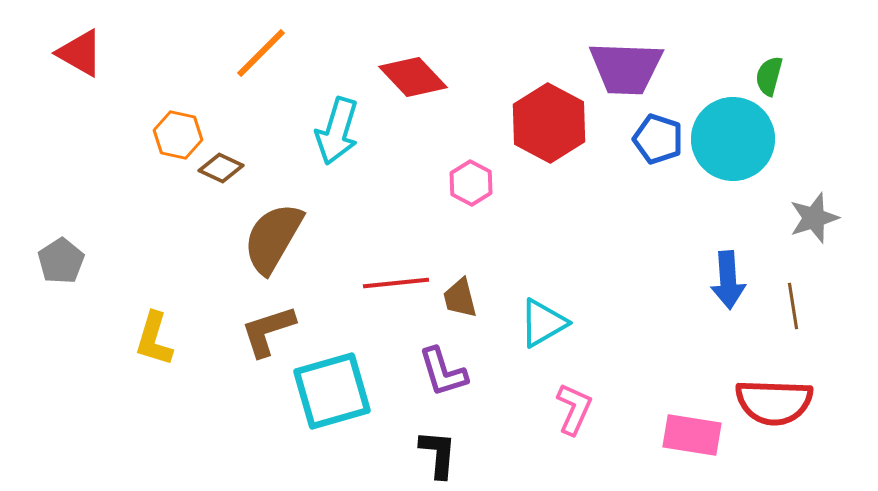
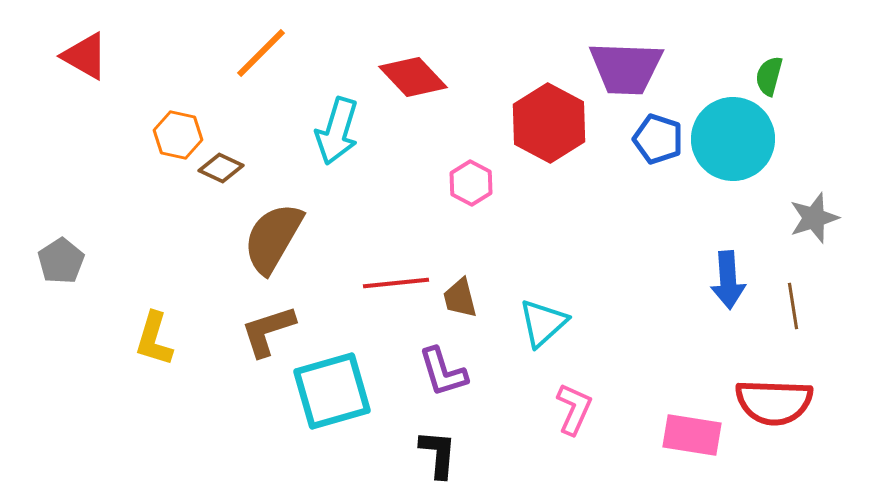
red triangle: moved 5 px right, 3 px down
cyan triangle: rotated 12 degrees counterclockwise
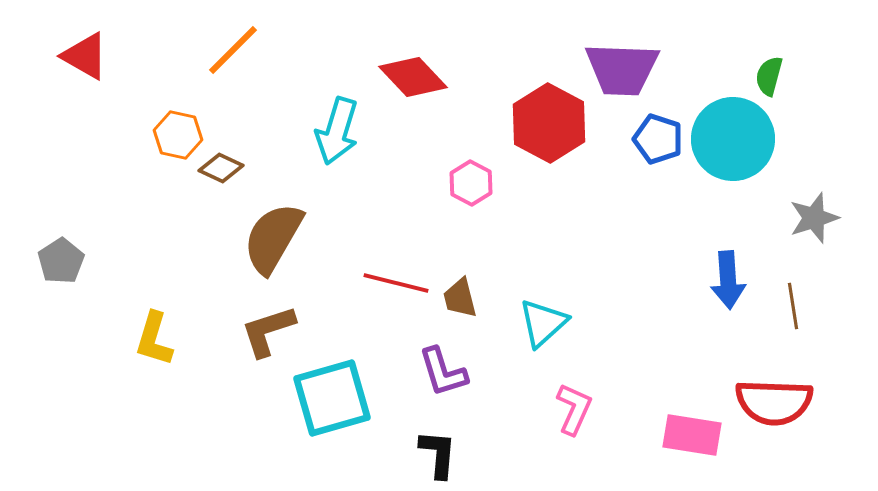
orange line: moved 28 px left, 3 px up
purple trapezoid: moved 4 px left, 1 px down
red line: rotated 20 degrees clockwise
cyan square: moved 7 px down
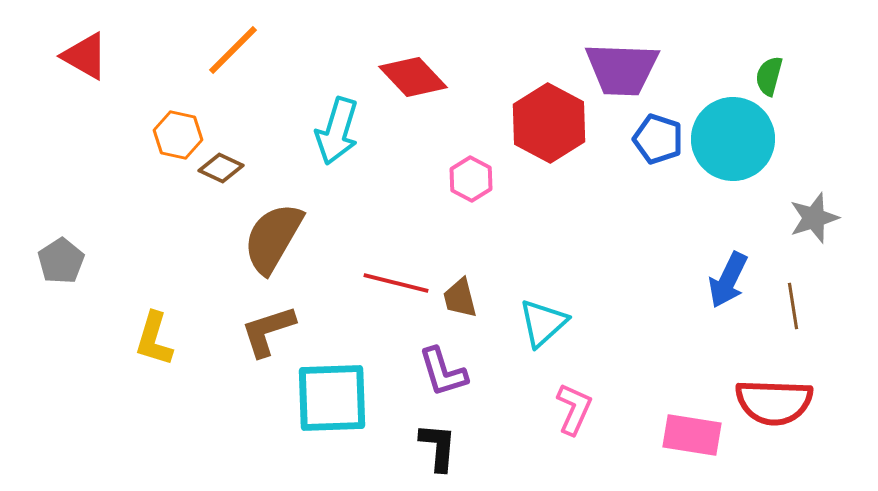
pink hexagon: moved 4 px up
blue arrow: rotated 30 degrees clockwise
cyan square: rotated 14 degrees clockwise
black L-shape: moved 7 px up
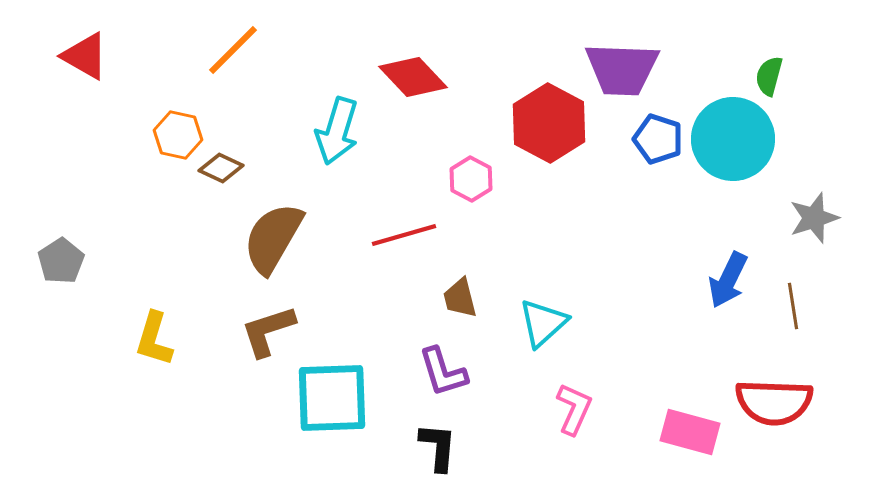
red line: moved 8 px right, 48 px up; rotated 30 degrees counterclockwise
pink rectangle: moved 2 px left, 3 px up; rotated 6 degrees clockwise
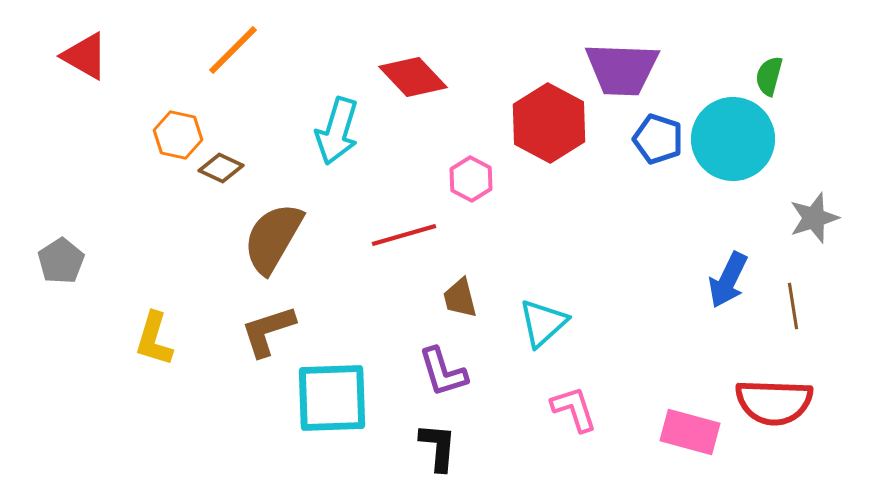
pink L-shape: rotated 42 degrees counterclockwise
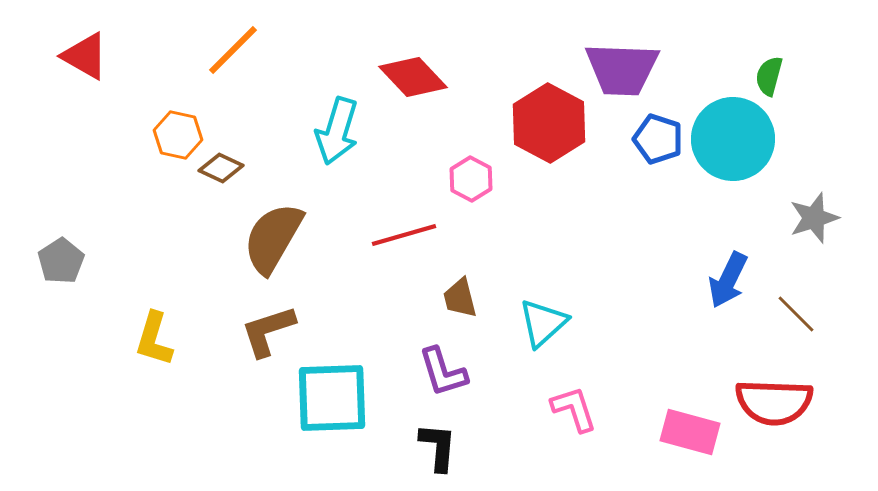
brown line: moved 3 px right, 8 px down; rotated 36 degrees counterclockwise
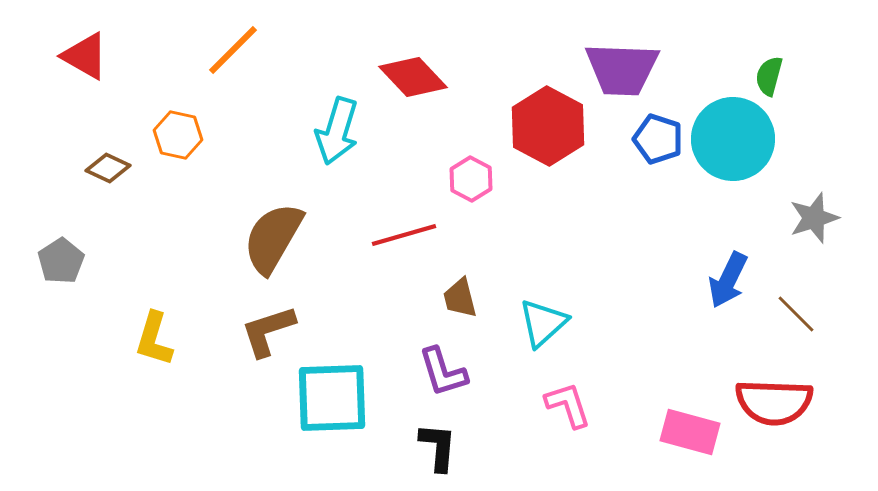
red hexagon: moved 1 px left, 3 px down
brown diamond: moved 113 px left
pink L-shape: moved 6 px left, 4 px up
